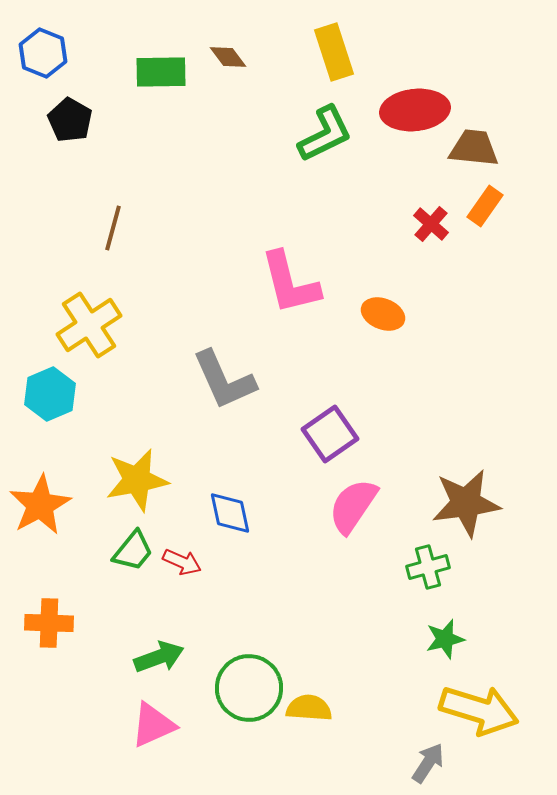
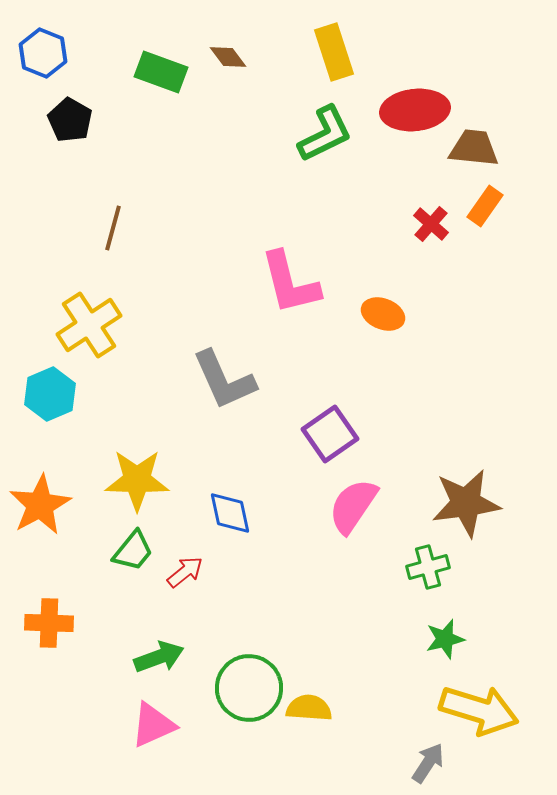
green rectangle: rotated 21 degrees clockwise
yellow star: rotated 12 degrees clockwise
red arrow: moved 3 px right, 10 px down; rotated 63 degrees counterclockwise
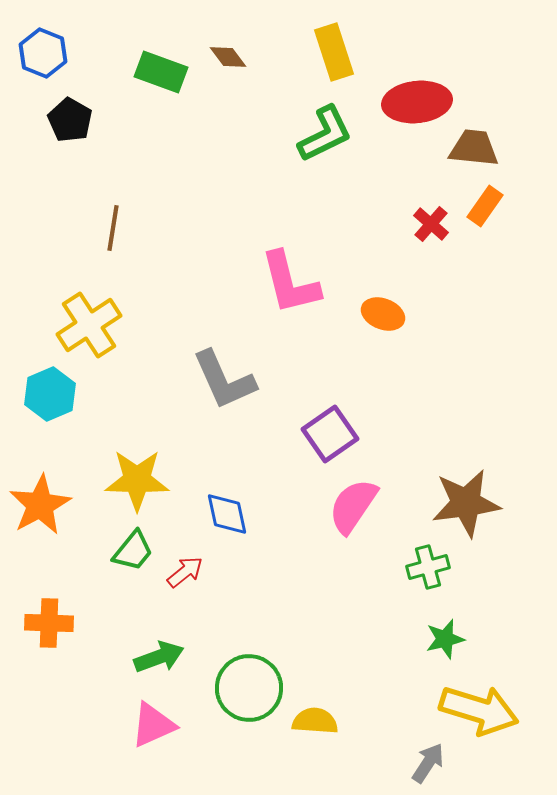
red ellipse: moved 2 px right, 8 px up
brown line: rotated 6 degrees counterclockwise
blue diamond: moved 3 px left, 1 px down
yellow semicircle: moved 6 px right, 13 px down
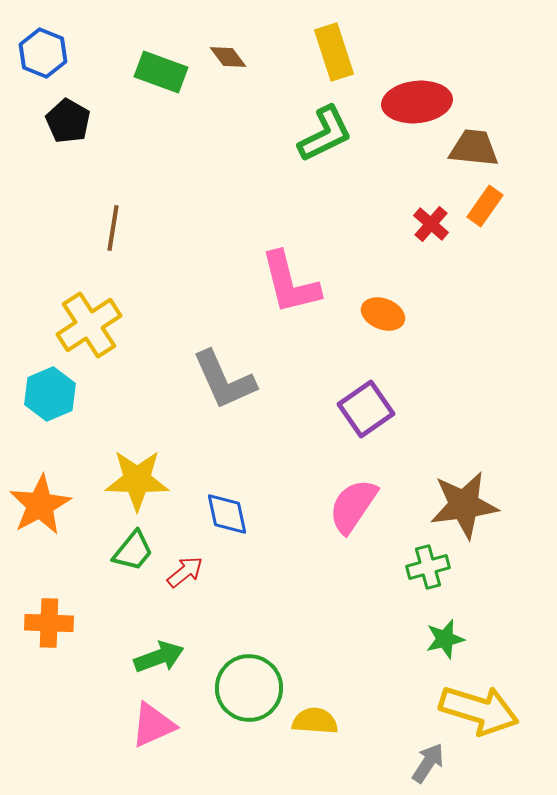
black pentagon: moved 2 px left, 1 px down
purple square: moved 36 px right, 25 px up
brown star: moved 2 px left, 2 px down
